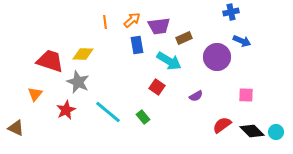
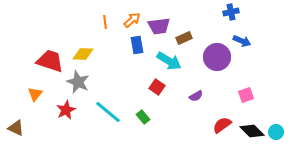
pink square: rotated 21 degrees counterclockwise
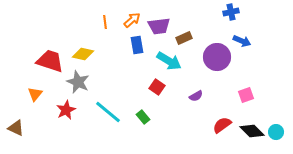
yellow diamond: rotated 10 degrees clockwise
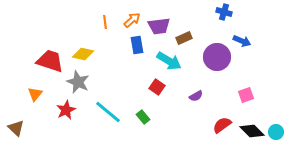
blue cross: moved 7 px left; rotated 28 degrees clockwise
brown triangle: rotated 18 degrees clockwise
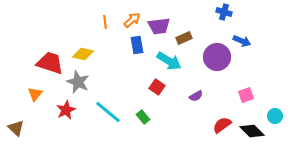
red trapezoid: moved 2 px down
cyan circle: moved 1 px left, 16 px up
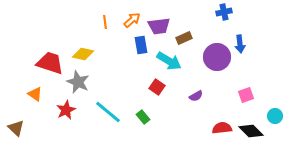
blue cross: rotated 28 degrees counterclockwise
blue arrow: moved 2 px left, 3 px down; rotated 60 degrees clockwise
blue rectangle: moved 4 px right
orange triangle: rotated 35 degrees counterclockwise
red semicircle: moved 3 px down; rotated 30 degrees clockwise
black diamond: moved 1 px left
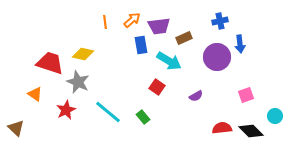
blue cross: moved 4 px left, 9 px down
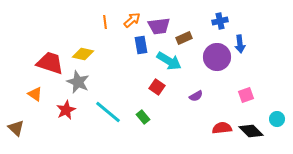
cyan circle: moved 2 px right, 3 px down
